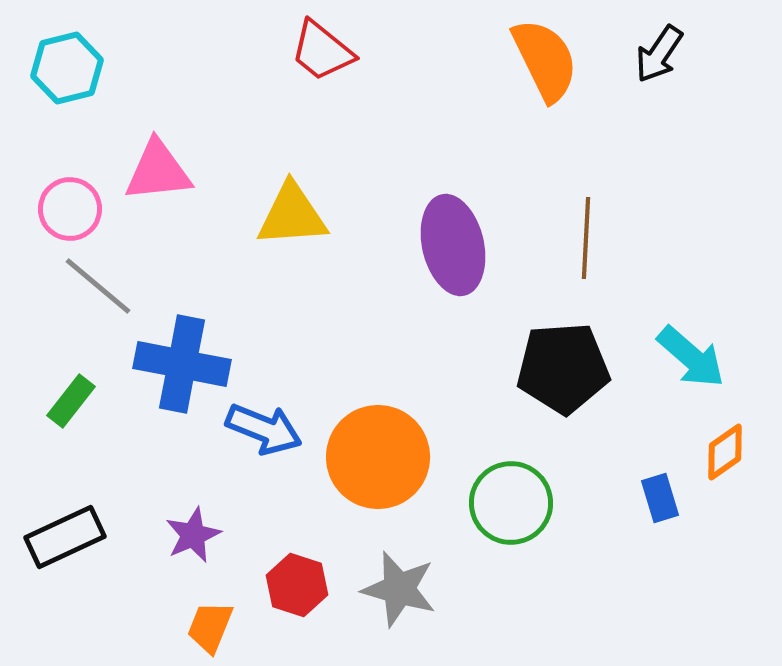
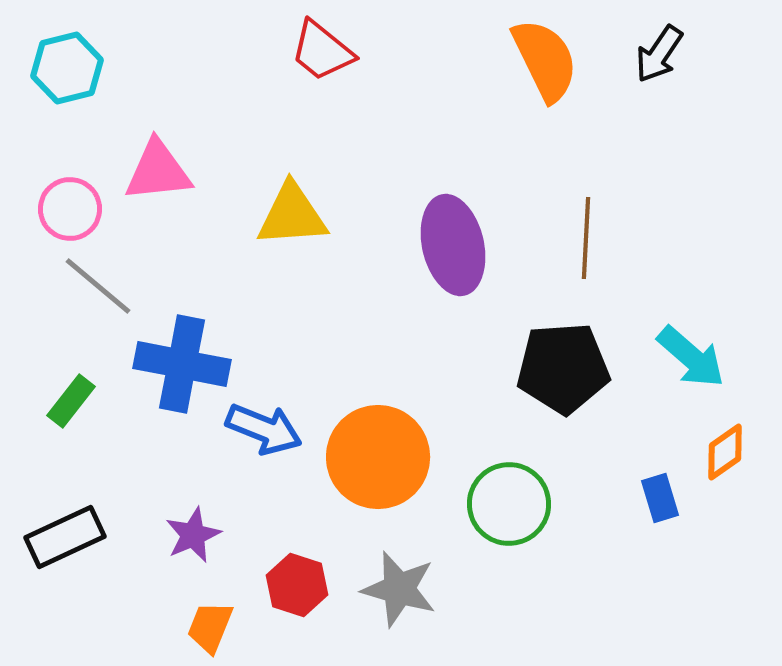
green circle: moved 2 px left, 1 px down
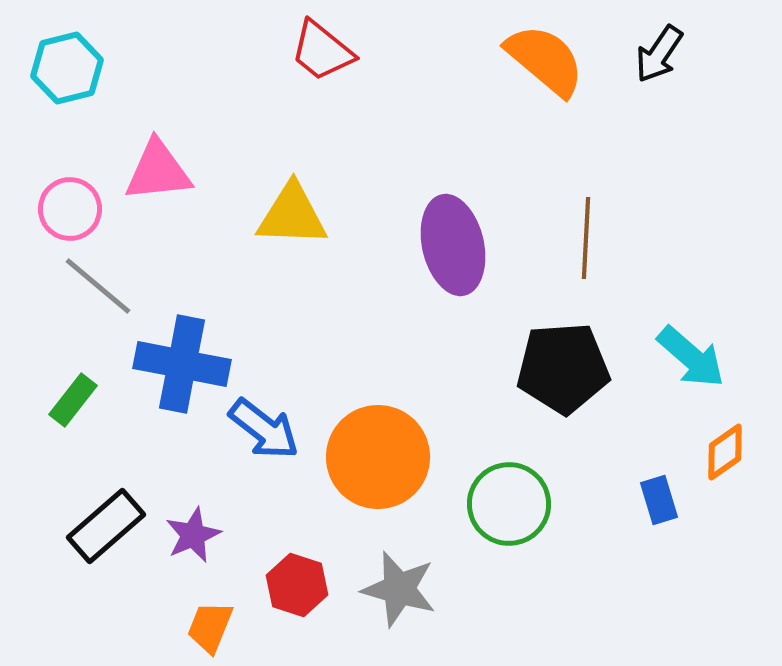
orange semicircle: rotated 24 degrees counterclockwise
yellow triangle: rotated 6 degrees clockwise
green rectangle: moved 2 px right, 1 px up
blue arrow: rotated 16 degrees clockwise
blue rectangle: moved 1 px left, 2 px down
black rectangle: moved 41 px right, 11 px up; rotated 16 degrees counterclockwise
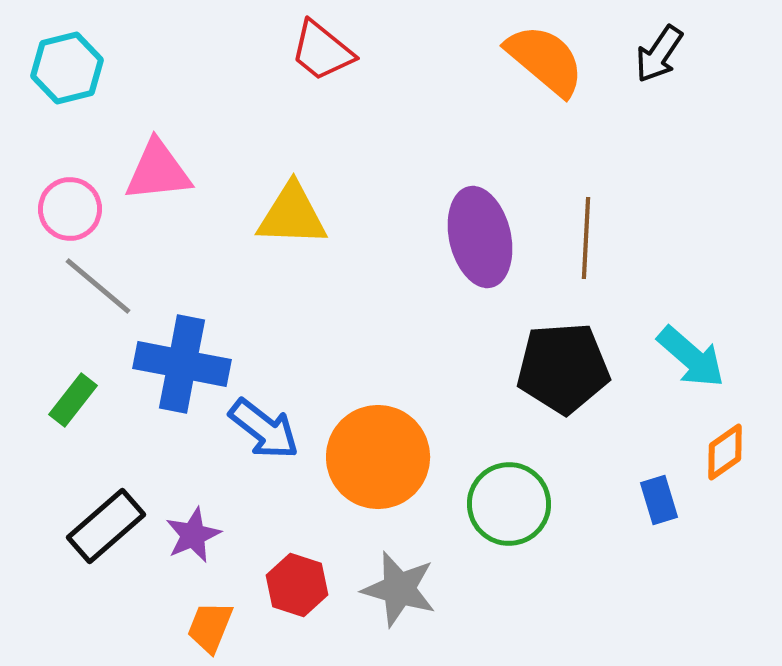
purple ellipse: moved 27 px right, 8 px up
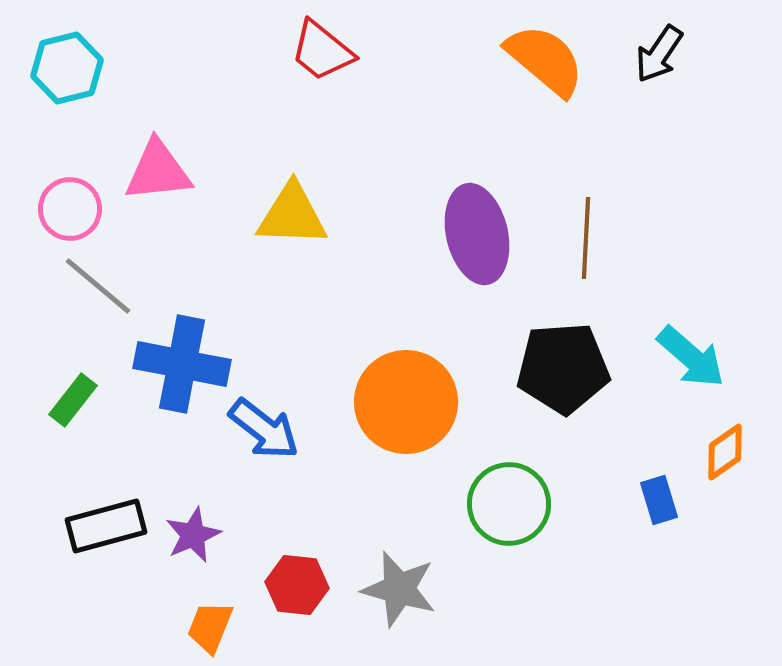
purple ellipse: moved 3 px left, 3 px up
orange circle: moved 28 px right, 55 px up
black rectangle: rotated 26 degrees clockwise
red hexagon: rotated 12 degrees counterclockwise
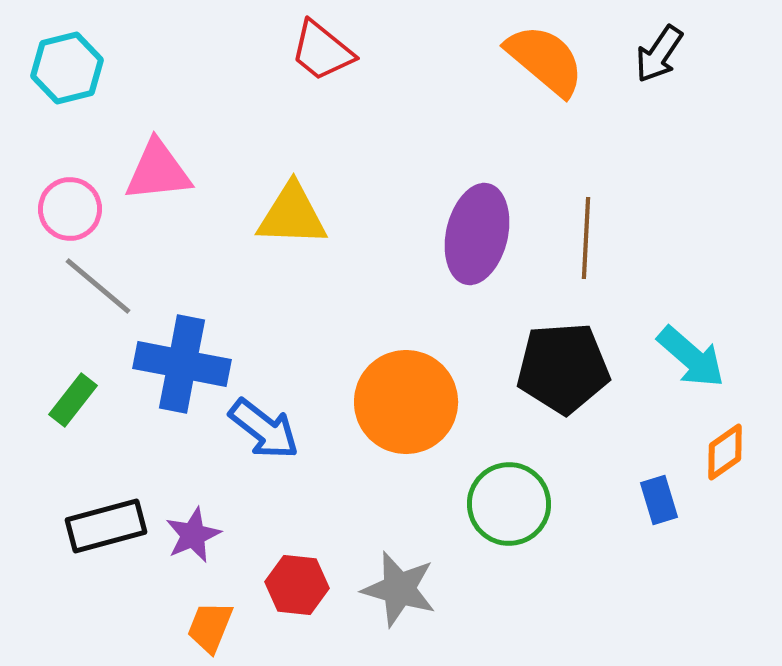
purple ellipse: rotated 26 degrees clockwise
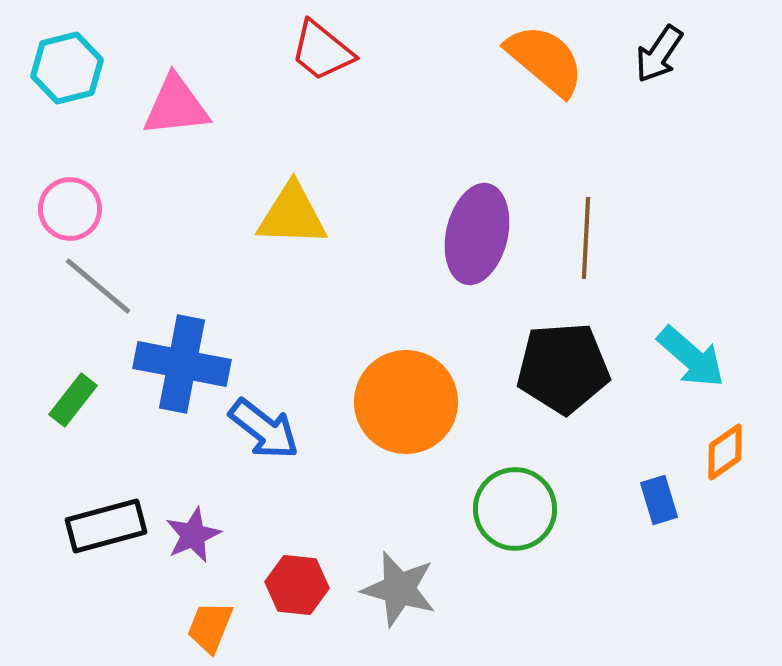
pink triangle: moved 18 px right, 65 px up
green circle: moved 6 px right, 5 px down
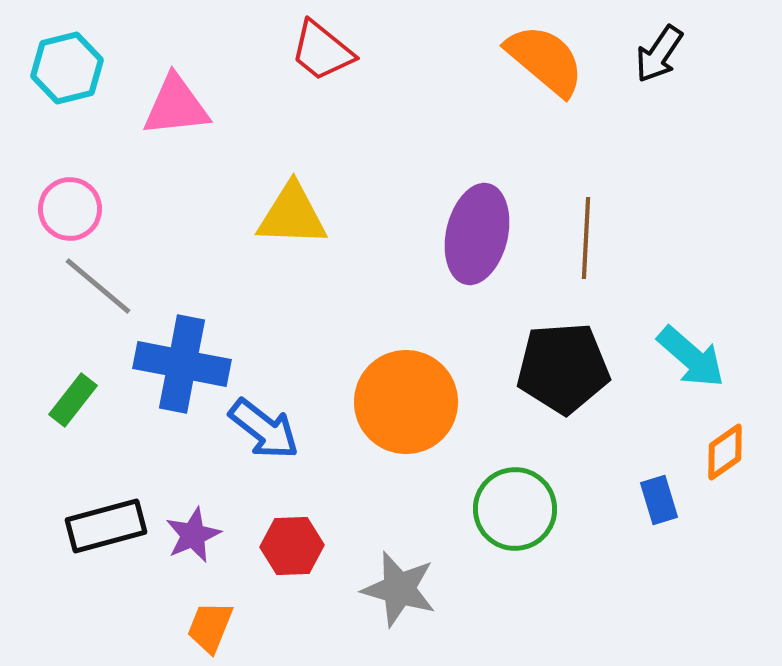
red hexagon: moved 5 px left, 39 px up; rotated 8 degrees counterclockwise
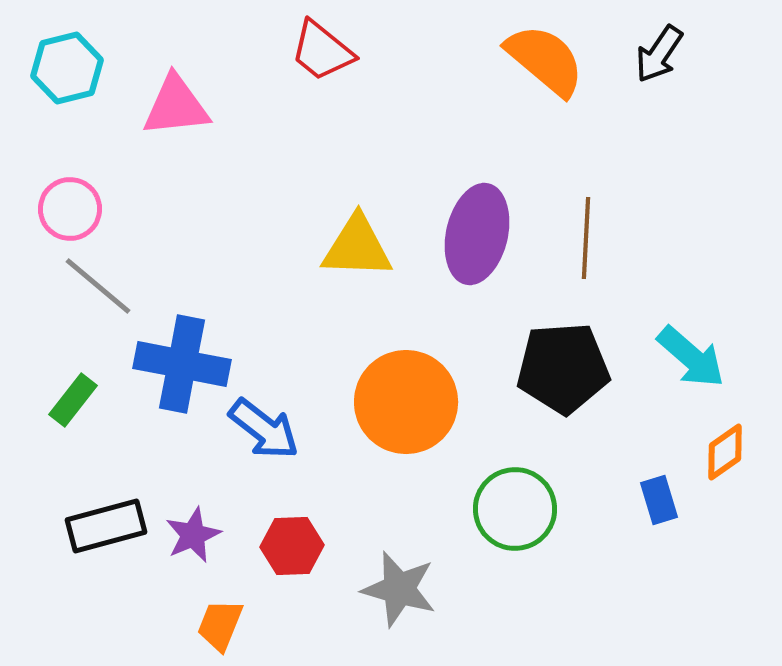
yellow triangle: moved 65 px right, 32 px down
orange trapezoid: moved 10 px right, 2 px up
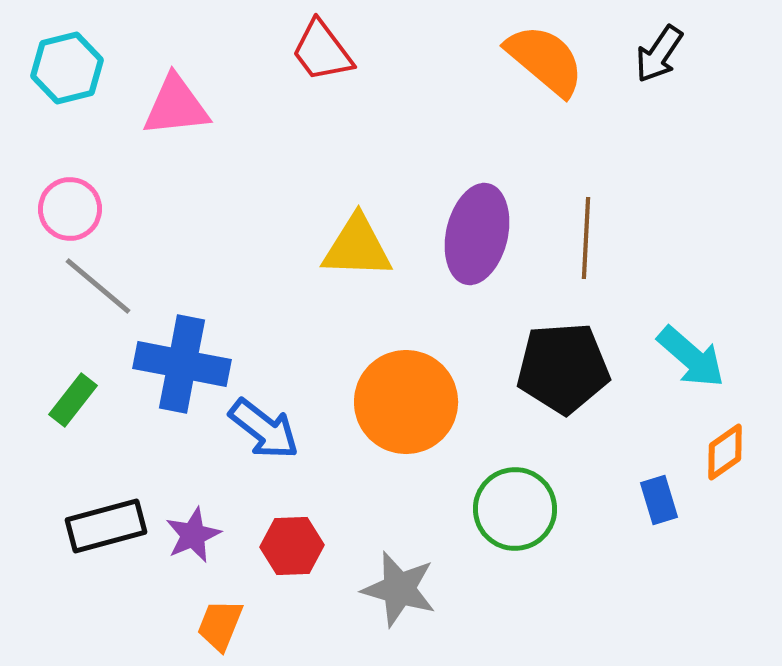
red trapezoid: rotated 14 degrees clockwise
